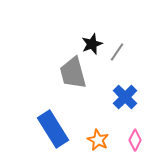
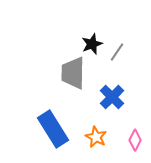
gray trapezoid: rotated 16 degrees clockwise
blue cross: moved 13 px left
orange star: moved 2 px left, 3 px up
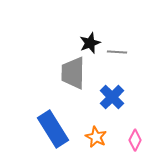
black star: moved 2 px left, 1 px up
gray line: rotated 60 degrees clockwise
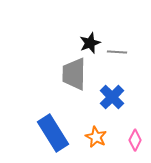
gray trapezoid: moved 1 px right, 1 px down
blue rectangle: moved 4 px down
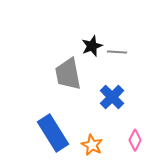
black star: moved 2 px right, 3 px down
gray trapezoid: moved 6 px left; rotated 12 degrees counterclockwise
orange star: moved 4 px left, 8 px down
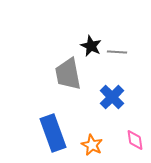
black star: moved 1 px left; rotated 25 degrees counterclockwise
blue rectangle: rotated 12 degrees clockwise
pink diamond: rotated 35 degrees counterclockwise
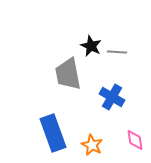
blue cross: rotated 15 degrees counterclockwise
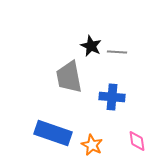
gray trapezoid: moved 1 px right, 3 px down
blue cross: rotated 25 degrees counterclockwise
blue rectangle: rotated 51 degrees counterclockwise
pink diamond: moved 2 px right, 1 px down
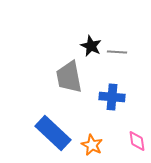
blue rectangle: rotated 24 degrees clockwise
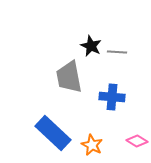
pink diamond: rotated 50 degrees counterclockwise
